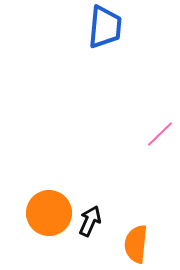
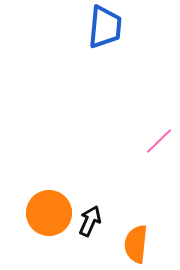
pink line: moved 1 px left, 7 px down
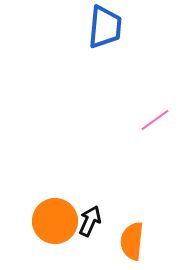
pink line: moved 4 px left, 21 px up; rotated 8 degrees clockwise
orange circle: moved 6 px right, 8 px down
orange semicircle: moved 4 px left, 3 px up
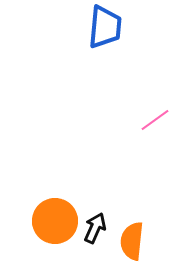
black arrow: moved 5 px right, 7 px down
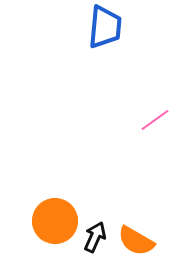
black arrow: moved 9 px down
orange semicircle: moved 4 px right; rotated 66 degrees counterclockwise
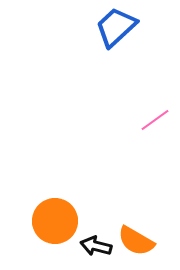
blue trapezoid: moved 11 px right; rotated 138 degrees counterclockwise
black arrow: moved 1 px right, 9 px down; rotated 100 degrees counterclockwise
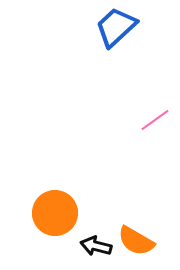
orange circle: moved 8 px up
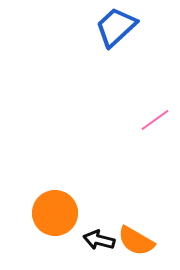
black arrow: moved 3 px right, 6 px up
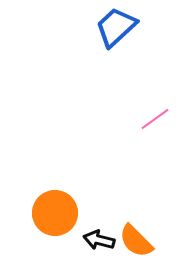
pink line: moved 1 px up
orange semicircle: rotated 15 degrees clockwise
